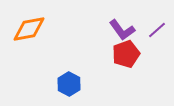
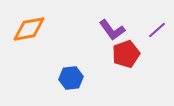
purple L-shape: moved 10 px left
blue hexagon: moved 2 px right, 6 px up; rotated 25 degrees clockwise
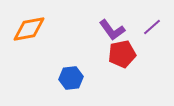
purple line: moved 5 px left, 3 px up
red pentagon: moved 4 px left; rotated 8 degrees clockwise
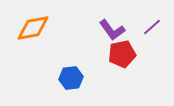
orange diamond: moved 4 px right, 1 px up
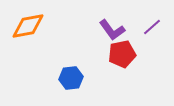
orange diamond: moved 5 px left, 2 px up
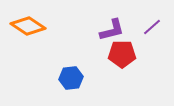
orange diamond: rotated 44 degrees clockwise
purple L-shape: rotated 68 degrees counterclockwise
red pentagon: rotated 12 degrees clockwise
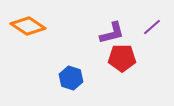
purple L-shape: moved 3 px down
red pentagon: moved 4 px down
blue hexagon: rotated 25 degrees clockwise
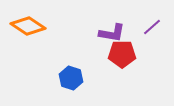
purple L-shape: rotated 24 degrees clockwise
red pentagon: moved 4 px up
